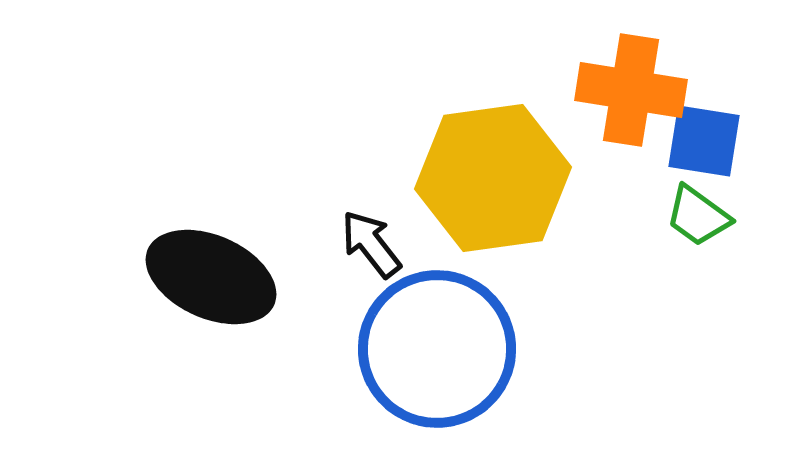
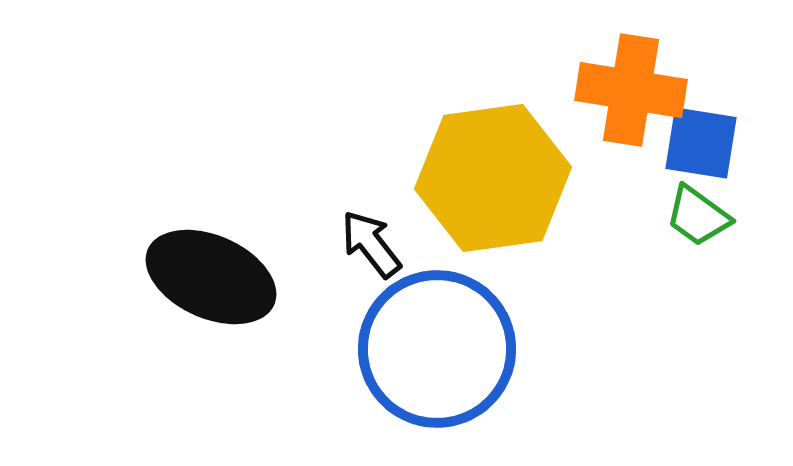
blue square: moved 3 px left, 2 px down
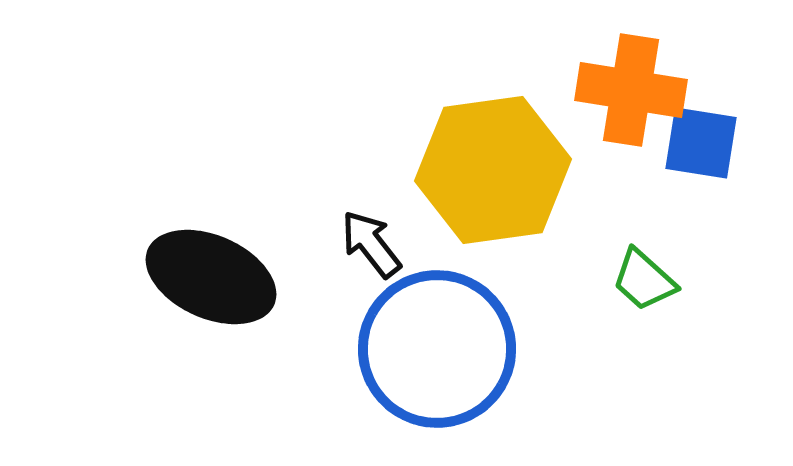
yellow hexagon: moved 8 px up
green trapezoid: moved 54 px left, 64 px down; rotated 6 degrees clockwise
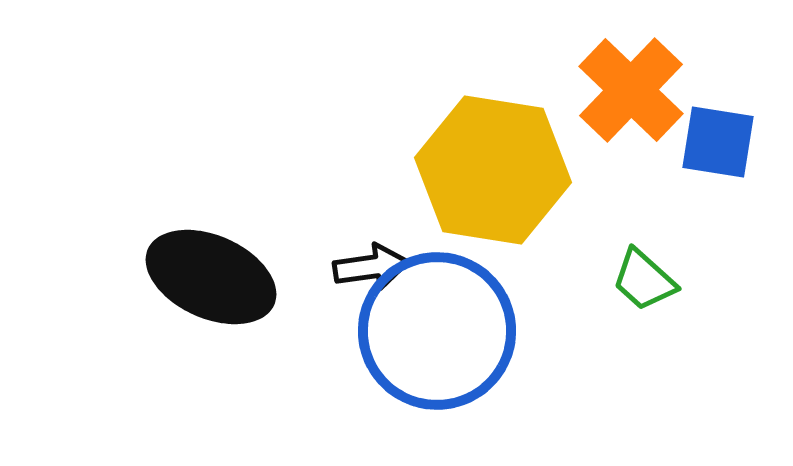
orange cross: rotated 35 degrees clockwise
blue square: moved 17 px right, 1 px up
yellow hexagon: rotated 17 degrees clockwise
black arrow: moved 23 px down; rotated 120 degrees clockwise
blue circle: moved 18 px up
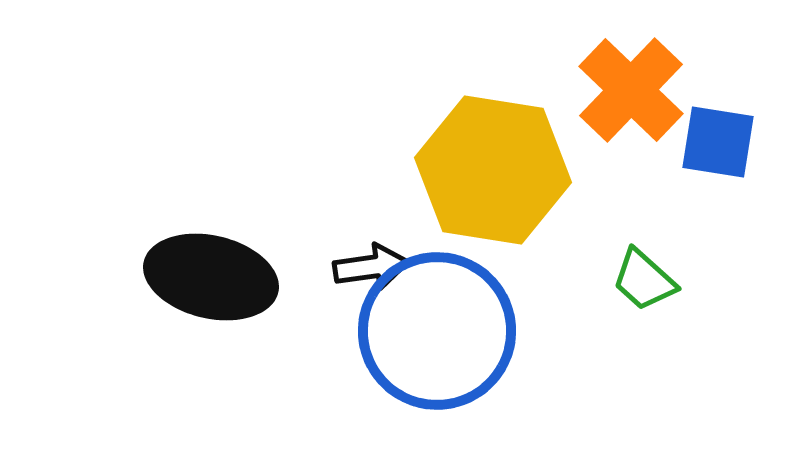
black ellipse: rotated 11 degrees counterclockwise
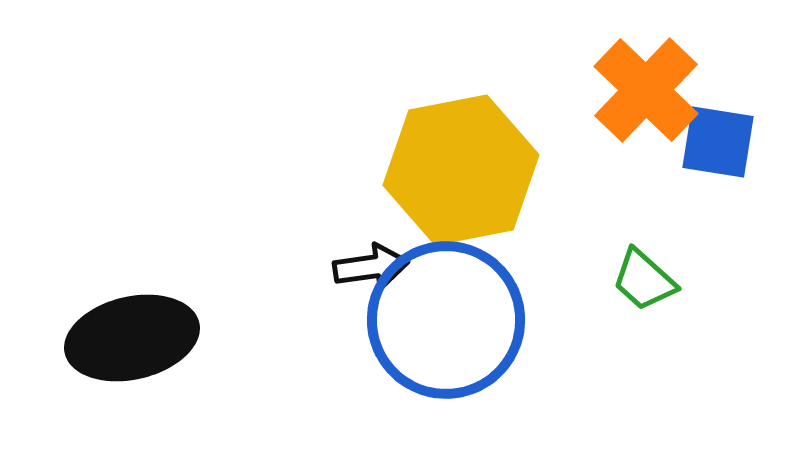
orange cross: moved 15 px right
yellow hexagon: moved 32 px left; rotated 20 degrees counterclockwise
black ellipse: moved 79 px left, 61 px down; rotated 26 degrees counterclockwise
blue circle: moved 9 px right, 11 px up
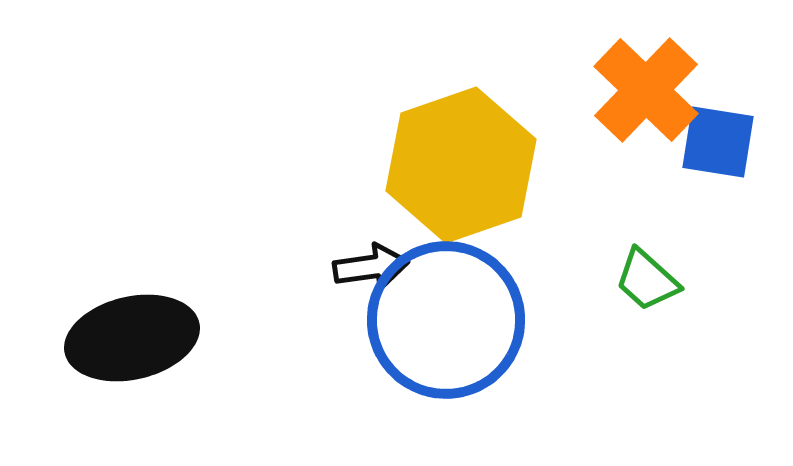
yellow hexagon: moved 5 px up; rotated 8 degrees counterclockwise
green trapezoid: moved 3 px right
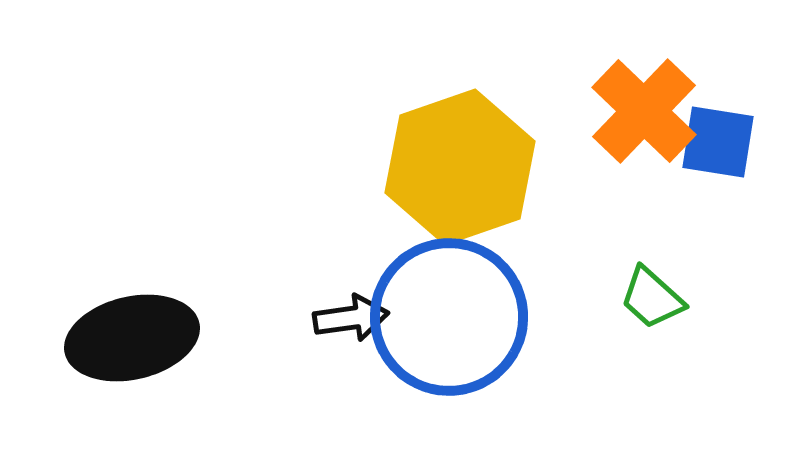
orange cross: moved 2 px left, 21 px down
yellow hexagon: moved 1 px left, 2 px down
black arrow: moved 20 px left, 51 px down
green trapezoid: moved 5 px right, 18 px down
blue circle: moved 3 px right, 3 px up
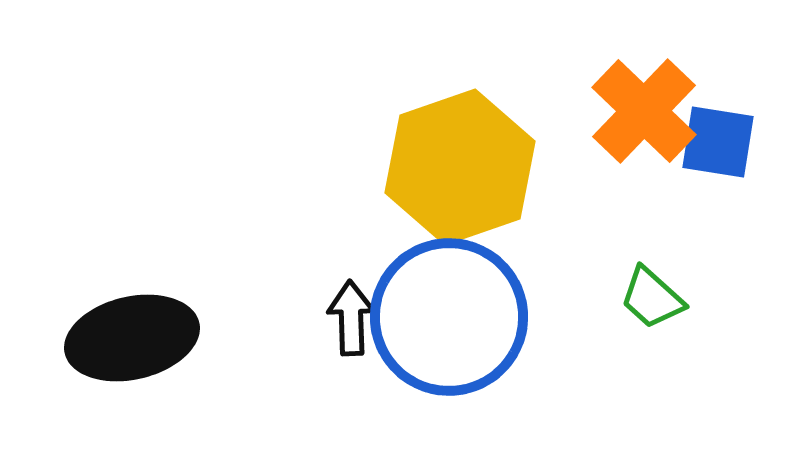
black arrow: rotated 84 degrees counterclockwise
